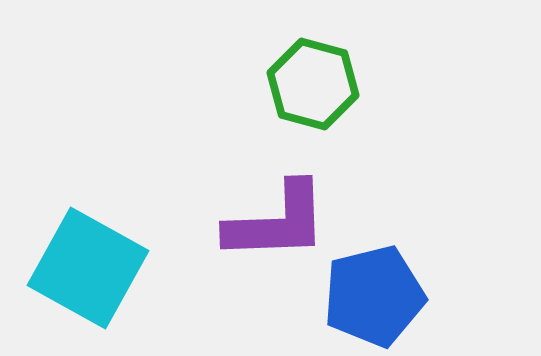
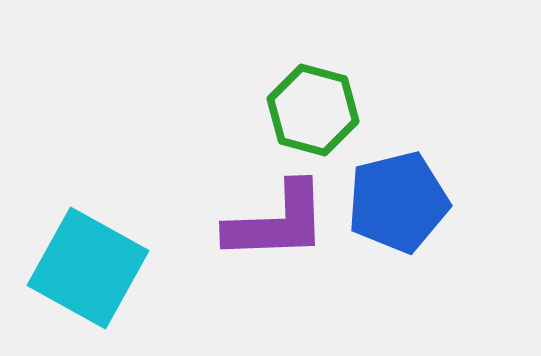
green hexagon: moved 26 px down
blue pentagon: moved 24 px right, 94 px up
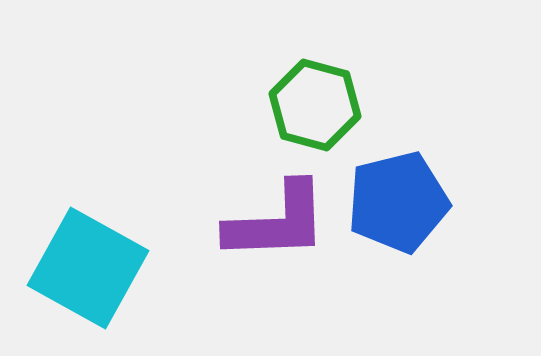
green hexagon: moved 2 px right, 5 px up
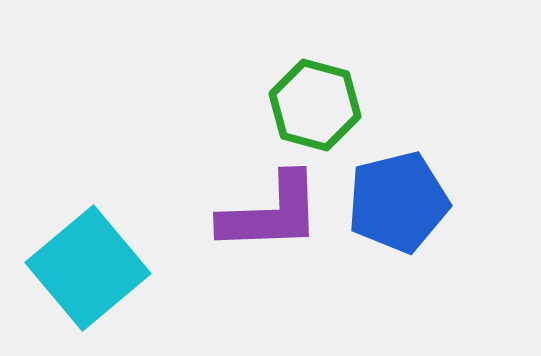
purple L-shape: moved 6 px left, 9 px up
cyan square: rotated 21 degrees clockwise
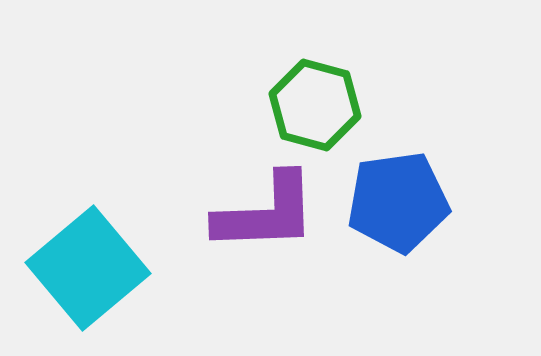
blue pentagon: rotated 6 degrees clockwise
purple L-shape: moved 5 px left
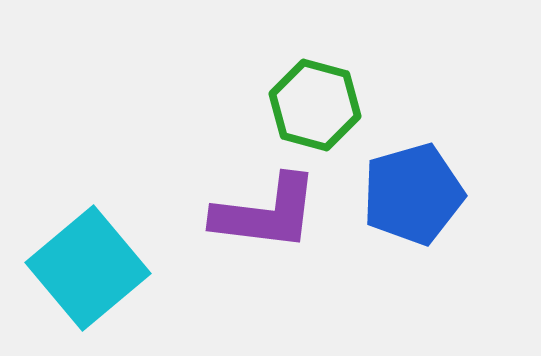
blue pentagon: moved 15 px right, 8 px up; rotated 8 degrees counterclockwise
purple L-shape: rotated 9 degrees clockwise
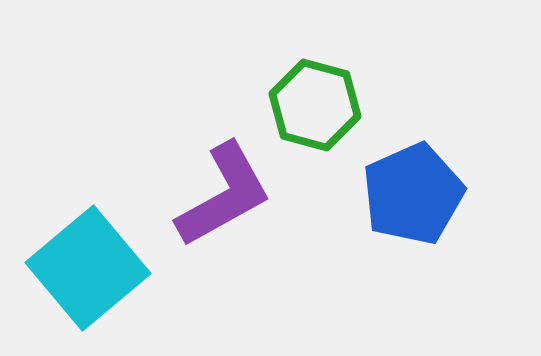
blue pentagon: rotated 8 degrees counterclockwise
purple L-shape: moved 42 px left, 18 px up; rotated 36 degrees counterclockwise
